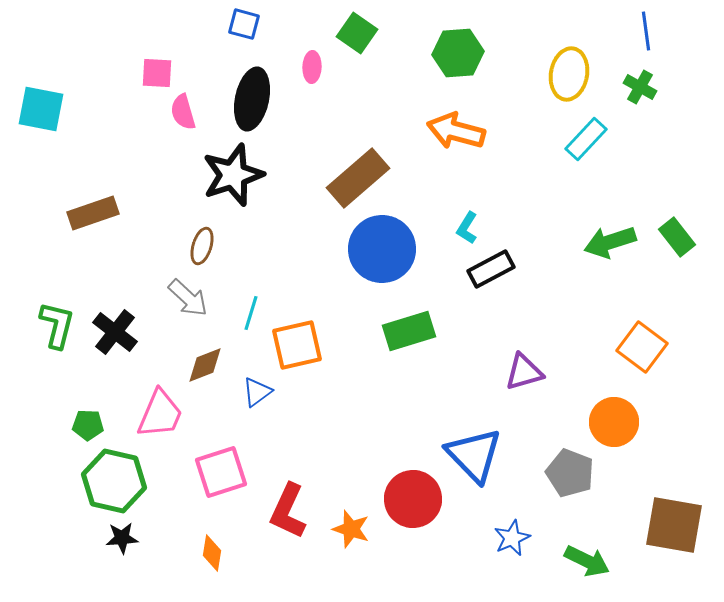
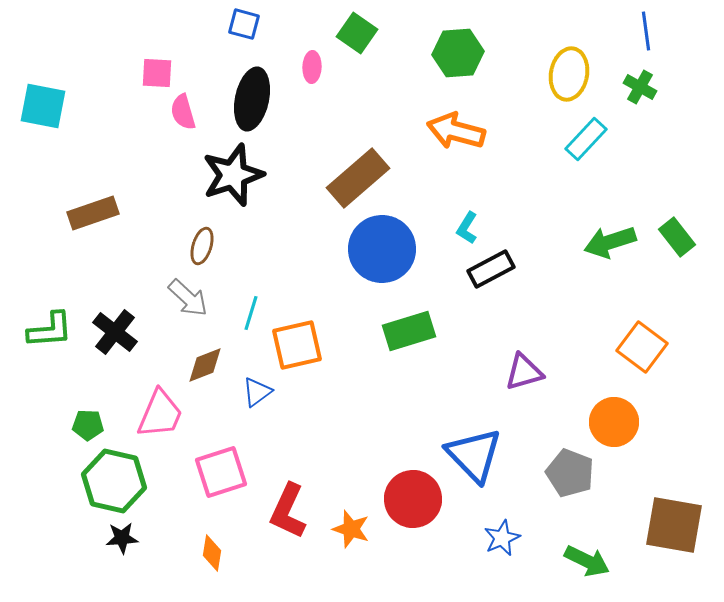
cyan square at (41, 109): moved 2 px right, 3 px up
green L-shape at (57, 325): moved 7 px left, 5 px down; rotated 72 degrees clockwise
blue star at (512, 538): moved 10 px left
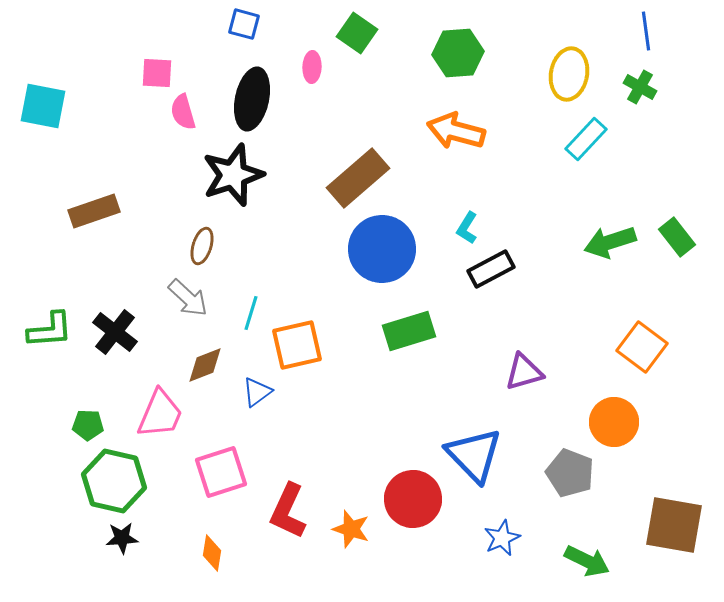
brown rectangle at (93, 213): moved 1 px right, 2 px up
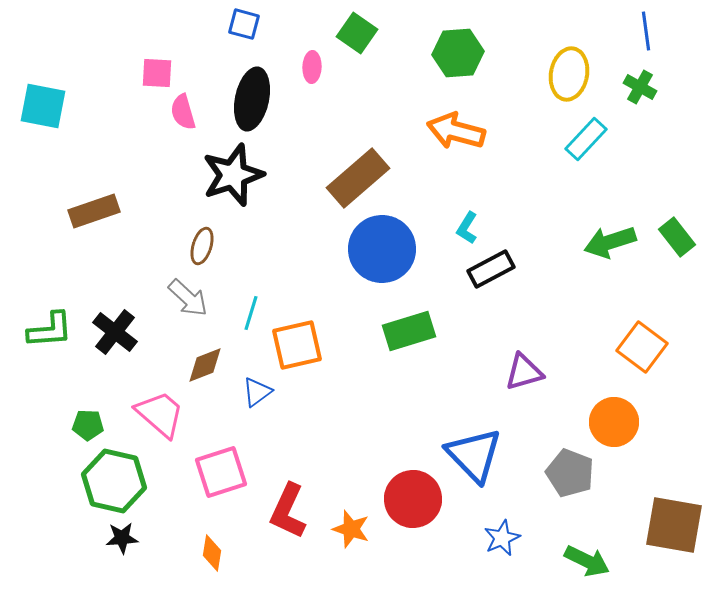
pink trapezoid at (160, 414): rotated 72 degrees counterclockwise
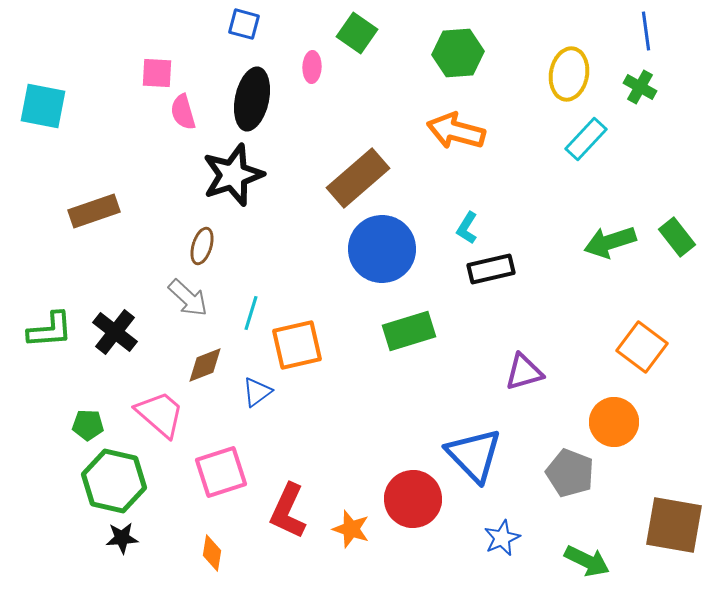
black rectangle at (491, 269): rotated 15 degrees clockwise
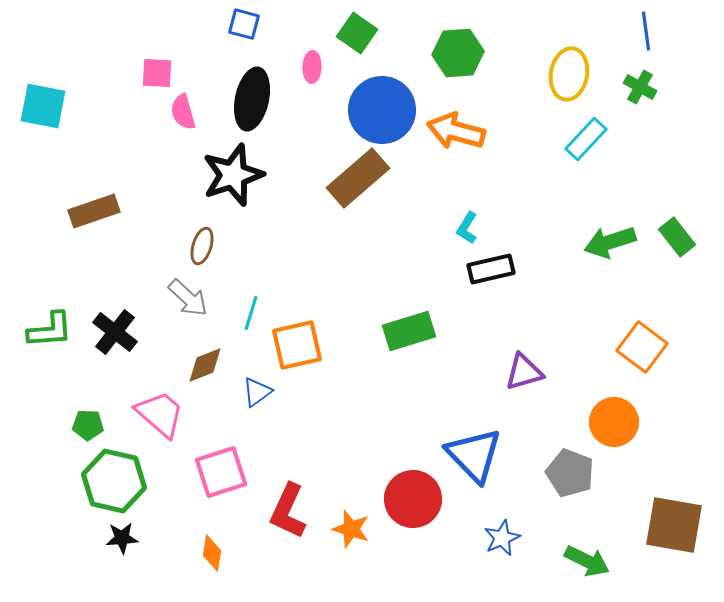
blue circle at (382, 249): moved 139 px up
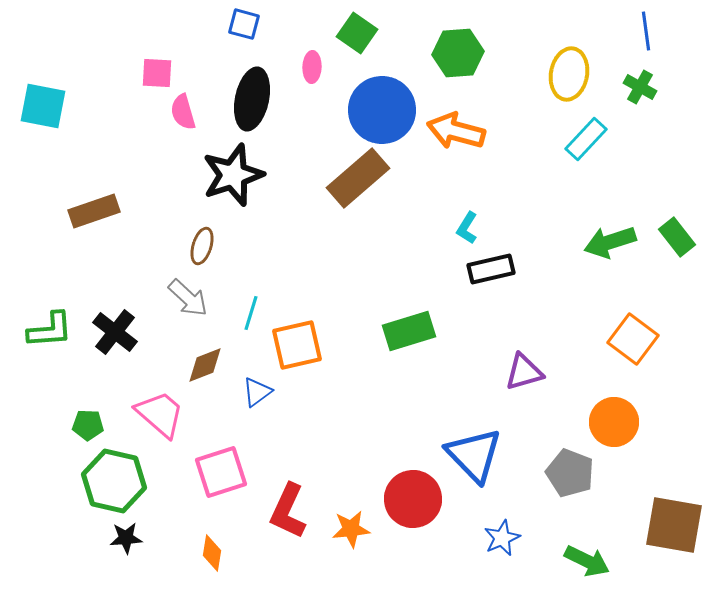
orange square at (642, 347): moved 9 px left, 8 px up
orange star at (351, 529): rotated 24 degrees counterclockwise
black star at (122, 538): moved 4 px right
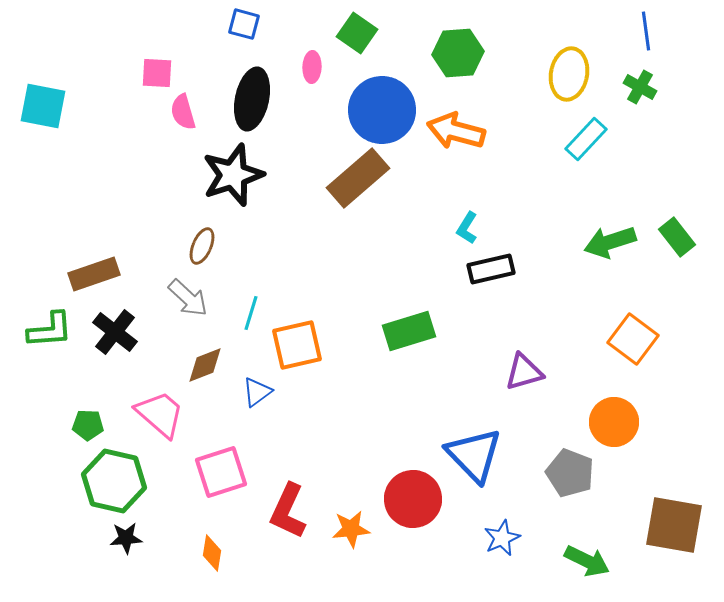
brown rectangle at (94, 211): moved 63 px down
brown ellipse at (202, 246): rotated 6 degrees clockwise
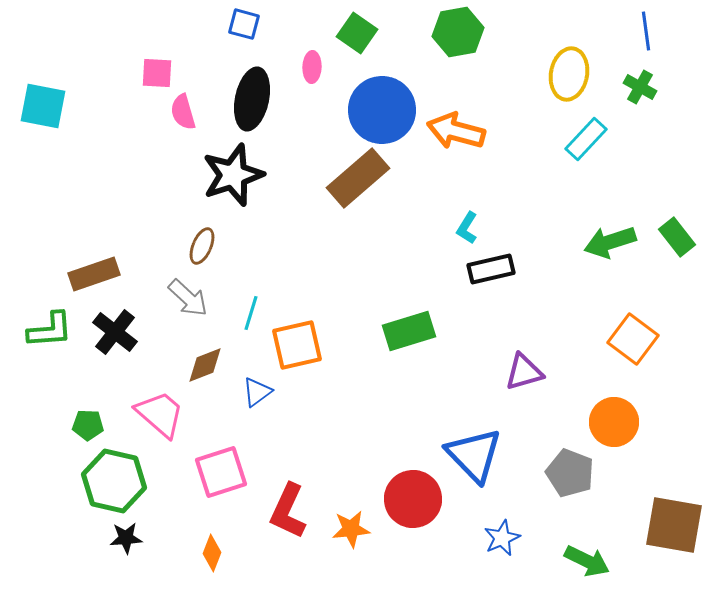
green hexagon at (458, 53): moved 21 px up; rotated 6 degrees counterclockwise
orange diamond at (212, 553): rotated 12 degrees clockwise
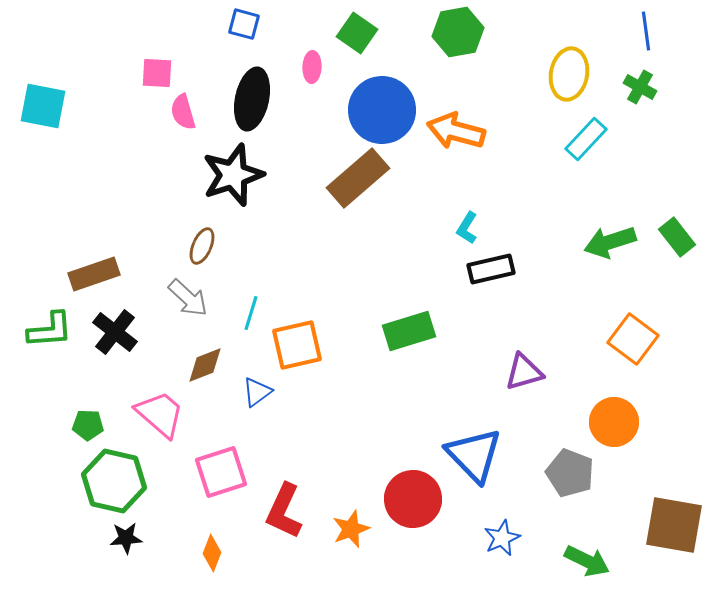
red L-shape at (288, 511): moved 4 px left
orange star at (351, 529): rotated 15 degrees counterclockwise
